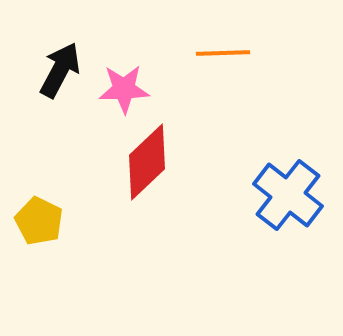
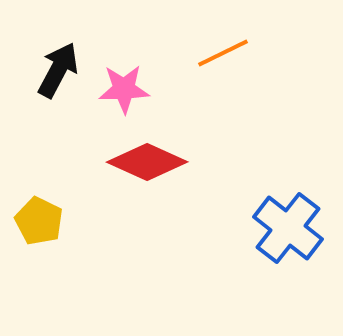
orange line: rotated 24 degrees counterclockwise
black arrow: moved 2 px left
red diamond: rotated 68 degrees clockwise
blue cross: moved 33 px down
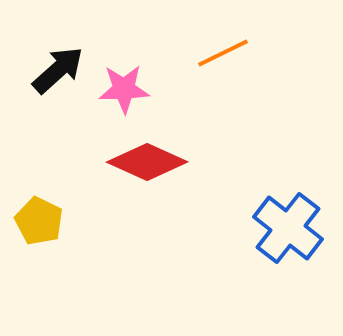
black arrow: rotated 20 degrees clockwise
